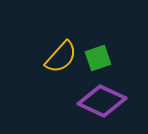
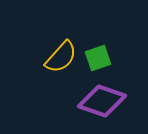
purple diamond: rotated 6 degrees counterclockwise
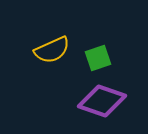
yellow semicircle: moved 9 px left, 7 px up; rotated 24 degrees clockwise
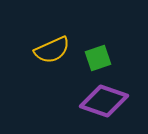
purple diamond: moved 2 px right
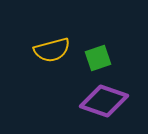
yellow semicircle: rotated 9 degrees clockwise
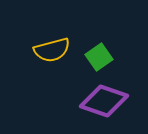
green square: moved 1 px right, 1 px up; rotated 16 degrees counterclockwise
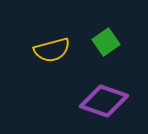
green square: moved 7 px right, 15 px up
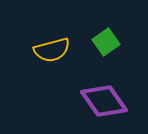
purple diamond: rotated 36 degrees clockwise
